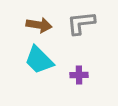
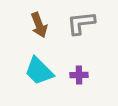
brown arrow: rotated 60 degrees clockwise
cyan trapezoid: moved 11 px down
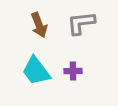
cyan trapezoid: moved 3 px left; rotated 8 degrees clockwise
purple cross: moved 6 px left, 4 px up
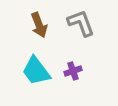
gray L-shape: rotated 76 degrees clockwise
purple cross: rotated 18 degrees counterclockwise
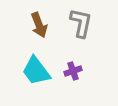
gray L-shape: rotated 32 degrees clockwise
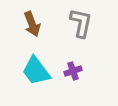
brown arrow: moved 7 px left, 1 px up
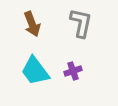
cyan trapezoid: moved 1 px left
